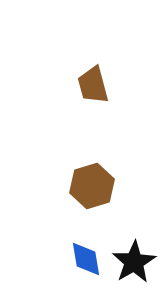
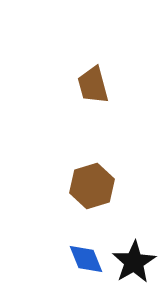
blue diamond: rotated 12 degrees counterclockwise
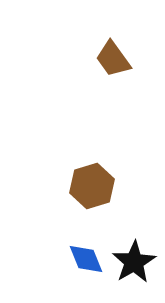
brown trapezoid: moved 20 px right, 26 px up; rotated 21 degrees counterclockwise
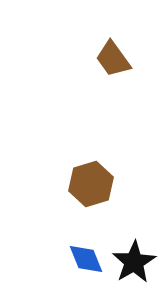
brown hexagon: moved 1 px left, 2 px up
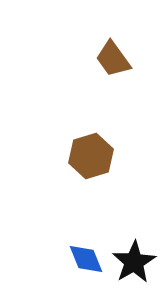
brown hexagon: moved 28 px up
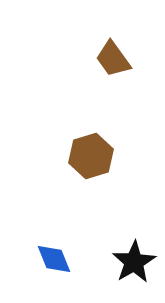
blue diamond: moved 32 px left
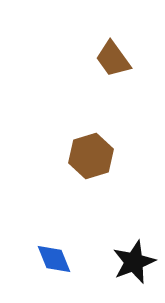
black star: rotated 9 degrees clockwise
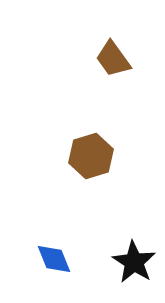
black star: rotated 18 degrees counterclockwise
